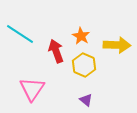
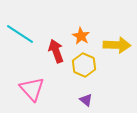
pink triangle: rotated 16 degrees counterclockwise
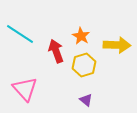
yellow hexagon: rotated 20 degrees clockwise
pink triangle: moved 7 px left
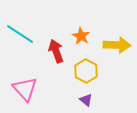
yellow hexagon: moved 2 px right, 6 px down; rotated 15 degrees counterclockwise
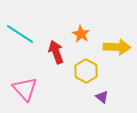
orange star: moved 2 px up
yellow arrow: moved 2 px down
red arrow: moved 1 px down
purple triangle: moved 16 px right, 3 px up
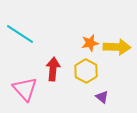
orange star: moved 9 px right, 9 px down; rotated 30 degrees clockwise
red arrow: moved 3 px left, 17 px down; rotated 25 degrees clockwise
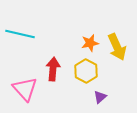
cyan line: rotated 20 degrees counterclockwise
yellow arrow: rotated 64 degrees clockwise
purple triangle: moved 2 px left; rotated 40 degrees clockwise
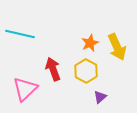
orange star: rotated 12 degrees counterclockwise
red arrow: rotated 25 degrees counterclockwise
pink triangle: rotated 28 degrees clockwise
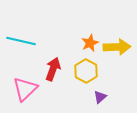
cyan line: moved 1 px right, 7 px down
yellow arrow: rotated 68 degrees counterclockwise
red arrow: rotated 40 degrees clockwise
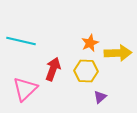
yellow arrow: moved 1 px right, 6 px down
yellow hexagon: rotated 25 degrees counterclockwise
